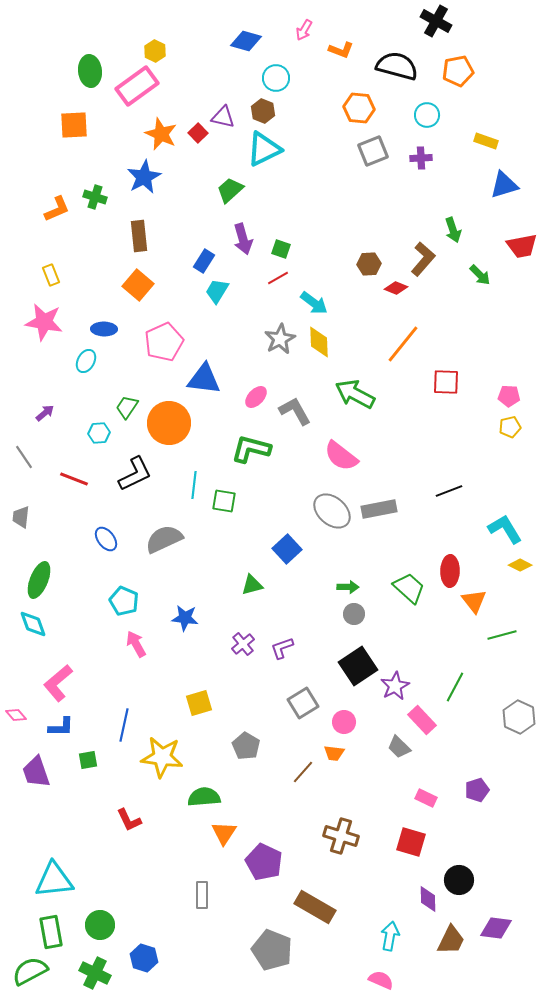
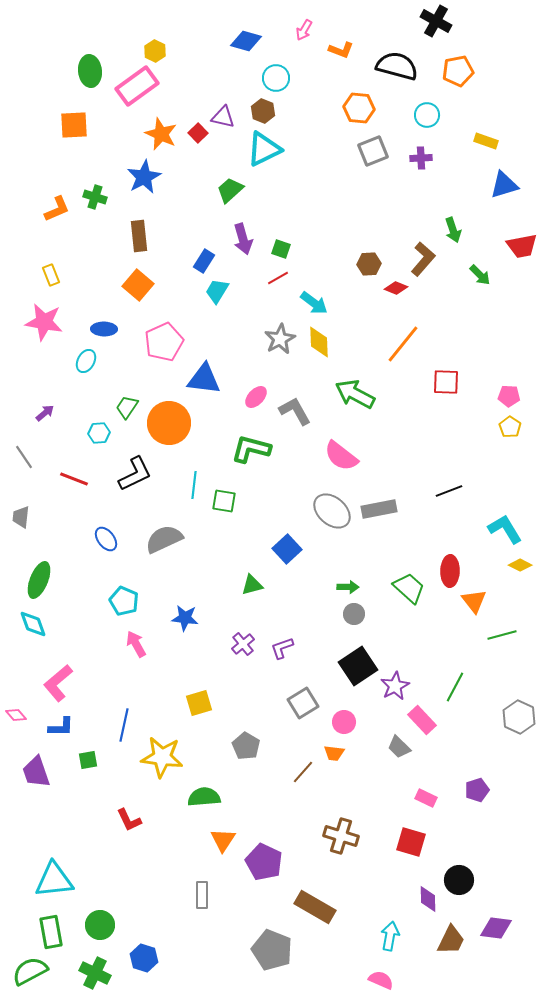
yellow pentagon at (510, 427): rotated 25 degrees counterclockwise
orange triangle at (224, 833): moved 1 px left, 7 px down
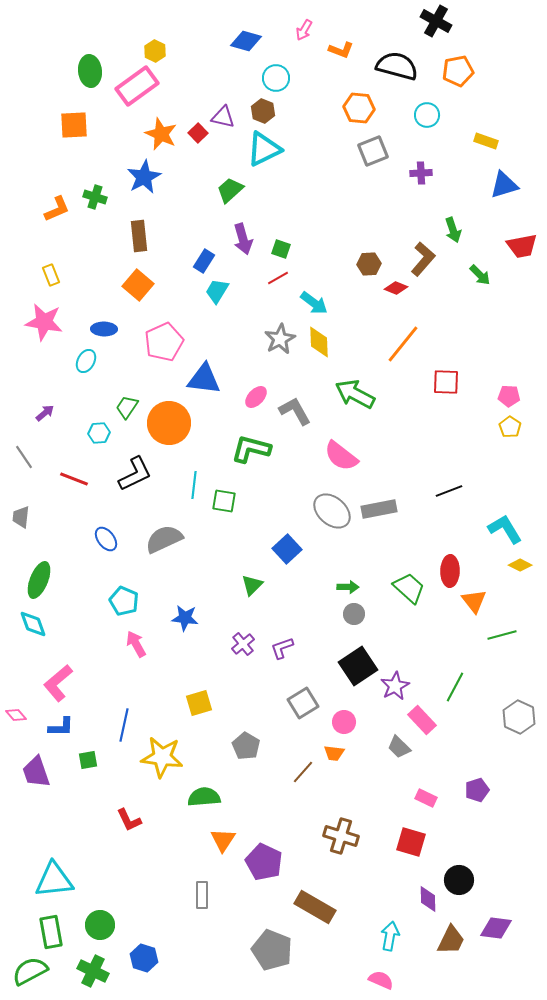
purple cross at (421, 158): moved 15 px down
green triangle at (252, 585): rotated 30 degrees counterclockwise
green cross at (95, 973): moved 2 px left, 2 px up
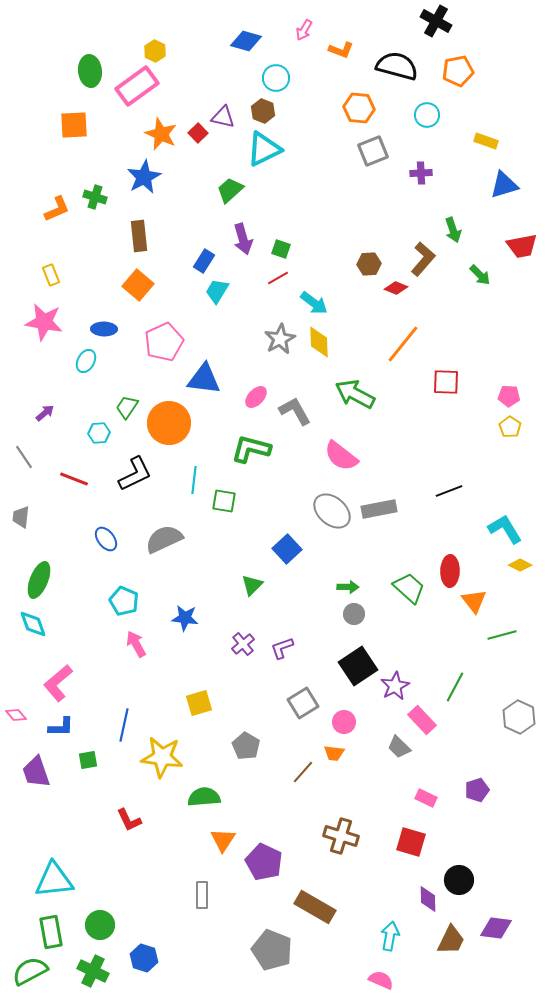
cyan line at (194, 485): moved 5 px up
